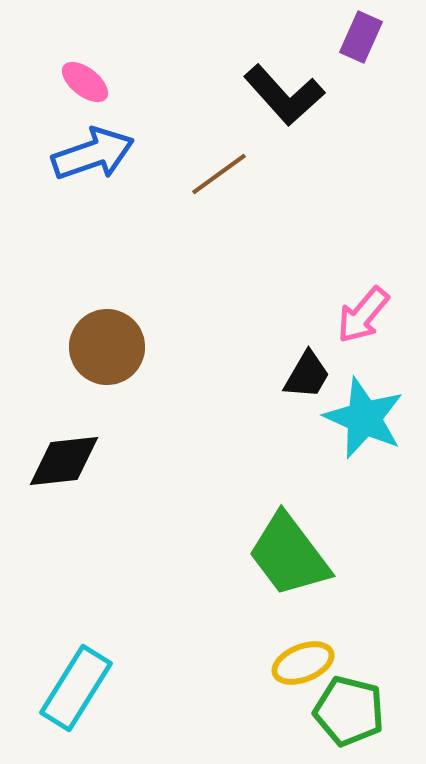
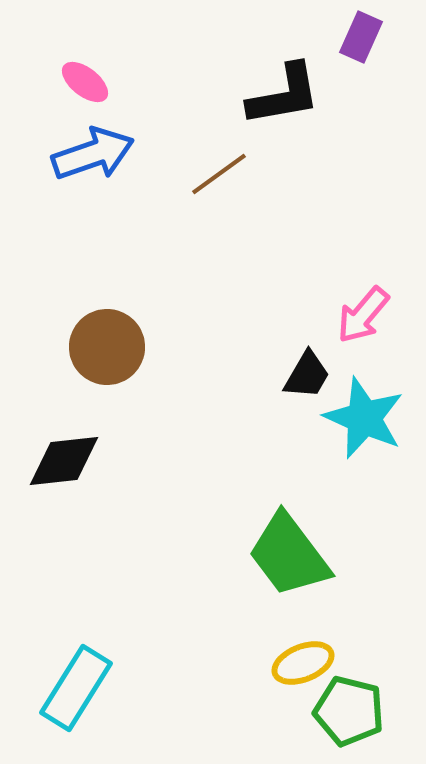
black L-shape: rotated 58 degrees counterclockwise
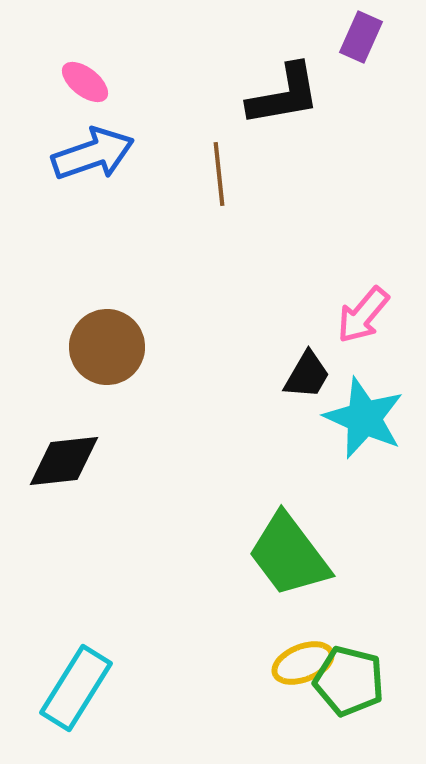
brown line: rotated 60 degrees counterclockwise
green pentagon: moved 30 px up
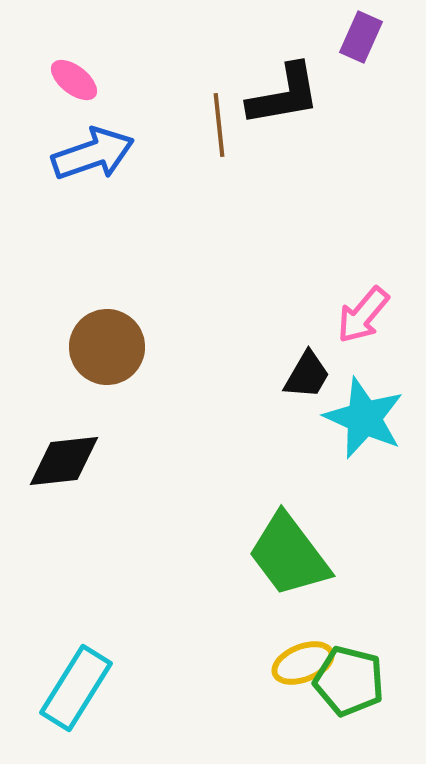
pink ellipse: moved 11 px left, 2 px up
brown line: moved 49 px up
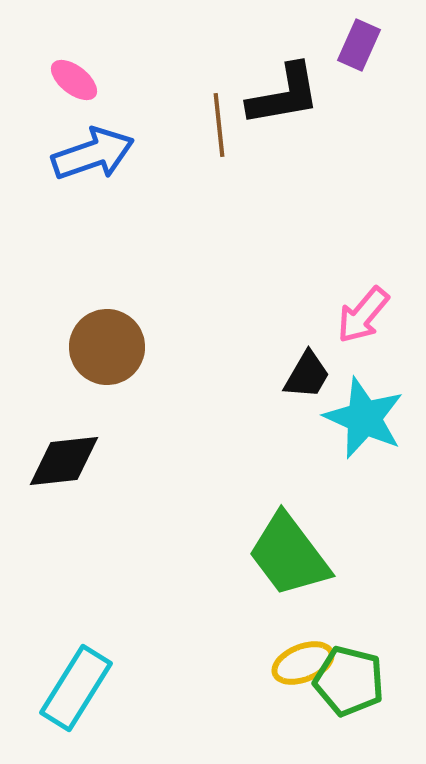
purple rectangle: moved 2 px left, 8 px down
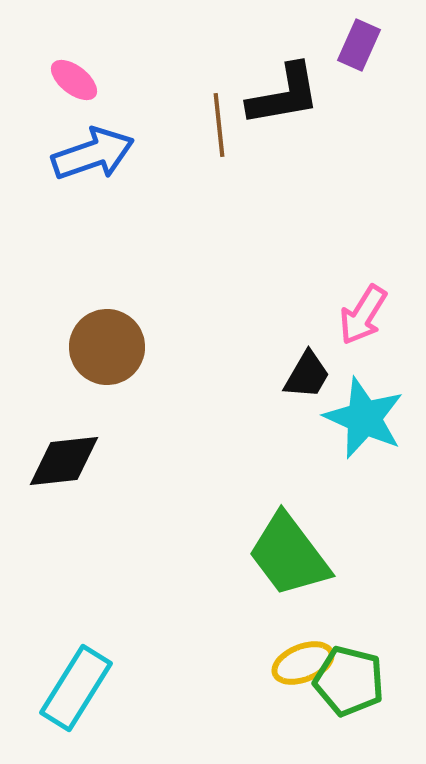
pink arrow: rotated 8 degrees counterclockwise
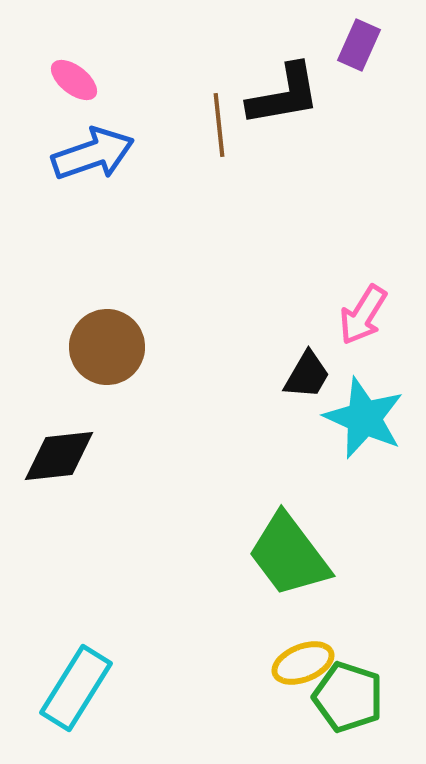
black diamond: moved 5 px left, 5 px up
green pentagon: moved 1 px left, 16 px down; rotated 4 degrees clockwise
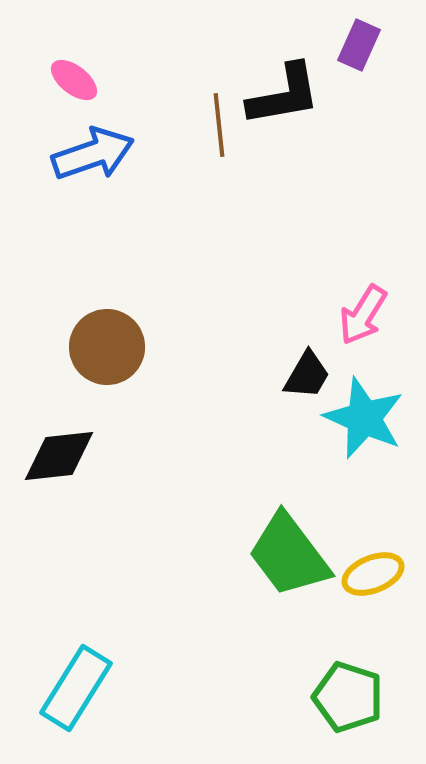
yellow ellipse: moved 70 px right, 89 px up
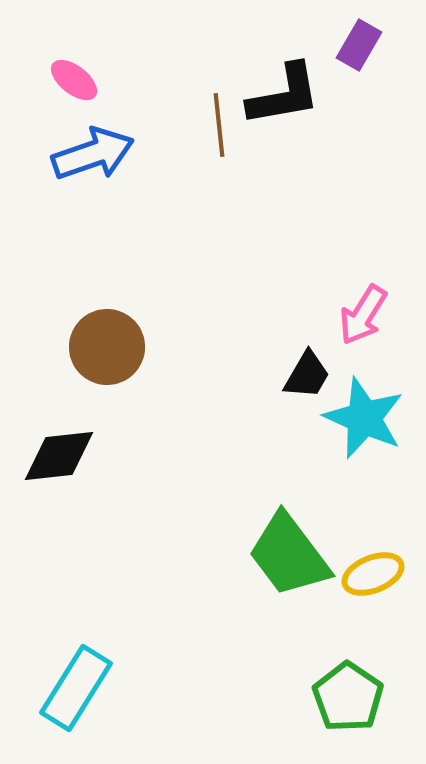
purple rectangle: rotated 6 degrees clockwise
green pentagon: rotated 16 degrees clockwise
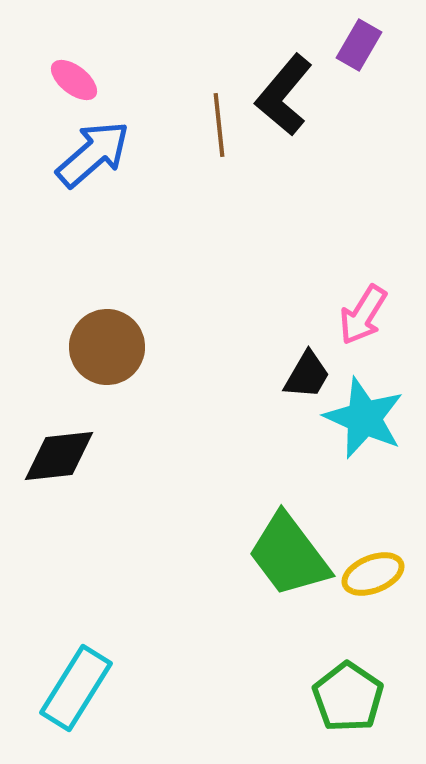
black L-shape: rotated 140 degrees clockwise
blue arrow: rotated 22 degrees counterclockwise
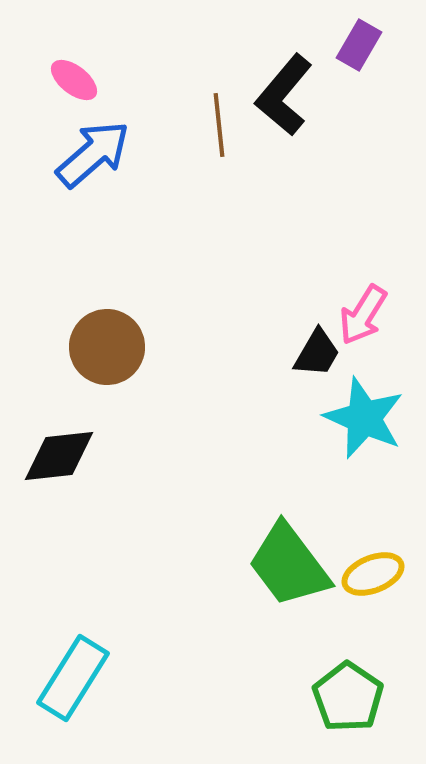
black trapezoid: moved 10 px right, 22 px up
green trapezoid: moved 10 px down
cyan rectangle: moved 3 px left, 10 px up
